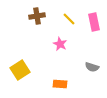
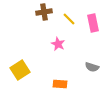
brown cross: moved 7 px right, 4 px up
pink rectangle: moved 1 px left, 1 px down
pink star: moved 2 px left
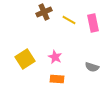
brown cross: rotated 14 degrees counterclockwise
yellow line: moved 1 px down; rotated 16 degrees counterclockwise
pink star: moved 3 px left, 13 px down
yellow square: moved 5 px right, 11 px up
orange rectangle: moved 3 px left, 5 px up
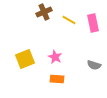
yellow square: rotated 12 degrees clockwise
gray semicircle: moved 2 px right, 2 px up
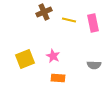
yellow line: rotated 16 degrees counterclockwise
pink star: moved 2 px left, 1 px up
gray semicircle: rotated 16 degrees counterclockwise
orange rectangle: moved 1 px right, 1 px up
